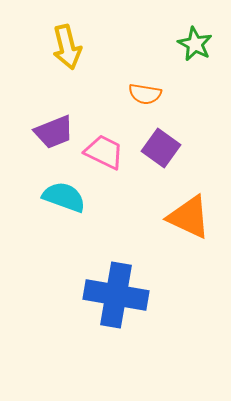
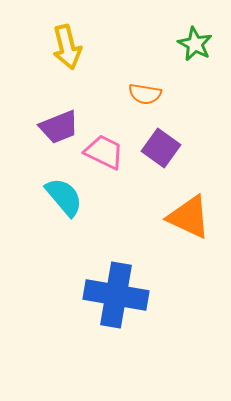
purple trapezoid: moved 5 px right, 5 px up
cyan semicircle: rotated 30 degrees clockwise
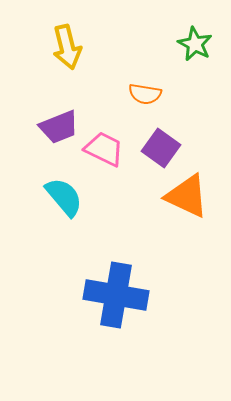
pink trapezoid: moved 3 px up
orange triangle: moved 2 px left, 21 px up
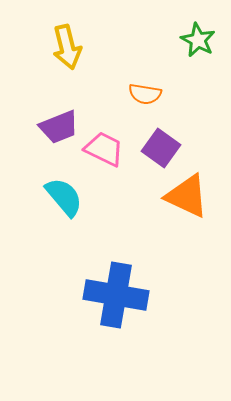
green star: moved 3 px right, 4 px up
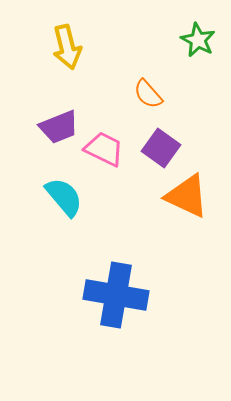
orange semicircle: moved 3 px right; rotated 40 degrees clockwise
